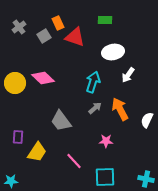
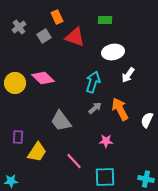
orange rectangle: moved 1 px left, 6 px up
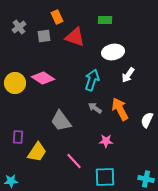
gray square: rotated 24 degrees clockwise
pink diamond: rotated 10 degrees counterclockwise
cyan arrow: moved 1 px left, 2 px up
gray arrow: rotated 104 degrees counterclockwise
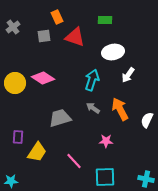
gray cross: moved 6 px left
gray arrow: moved 2 px left
gray trapezoid: moved 1 px left, 3 px up; rotated 110 degrees clockwise
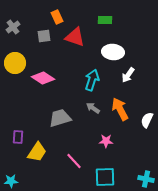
white ellipse: rotated 15 degrees clockwise
yellow circle: moved 20 px up
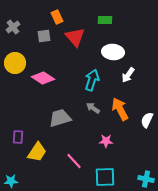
red triangle: rotated 30 degrees clockwise
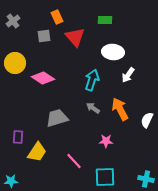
gray cross: moved 6 px up
gray trapezoid: moved 3 px left
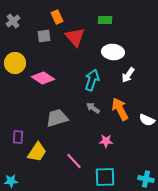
white semicircle: rotated 91 degrees counterclockwise
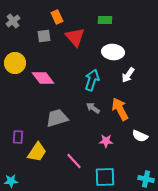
pink diamond: rotated 20 degrees clockwise
white semicircle: moved 7 px left, 16 px down
